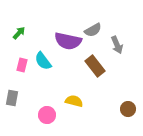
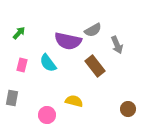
cyan semicircle: moved 5 px right, 2 px down
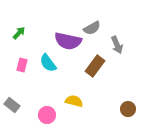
gray semicircle: moved 1 px left, 2 px up
brown rectangle: rotated 75 degrees clockwise
gray rectangle: moved 7 px down; rotated 63 degrees counterclockwise
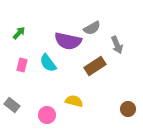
brown rectangle: rotated 20 degrees clockwise
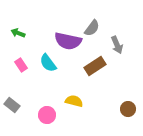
gray semicircle: rotated 24 degrees counterclockwise
green arrow: moved 1 px left; rotated 112 degrees counterclockwise
pink rectangle: moved 1 px left; rotated 48 degrees counterclockwise
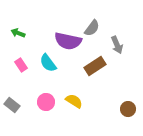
yellow semicircle: rotated 18 degrees clockwise
pink circle: moved 1 px left, 13 px up
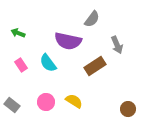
gray semicircle: moved 9 px up
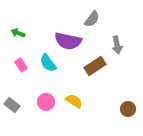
gray arrow: rotated 12 degrees clockwise
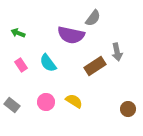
gray semicircle: moved 1 px right, 1 px up
purple semicircle: moved 3 px right, 6 px up
gray arrow: moved 7 px down
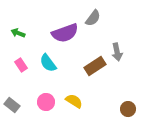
purple semicircle: moved 6 px left, 2 px up; rotated 32 degrees counterclockwise
